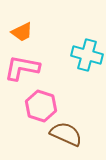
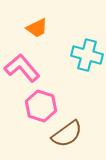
orange trapezoid: moved 15 px right, 4 px up
pink L-shape: rotated 39 degrees clockwise
brown semicircle: moved 1 px right; rotated 120 degrees clockwise
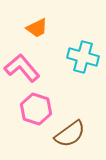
cyan cross: moved 4 px left, 2 px down
pink hexagon: moved 5 px left, 3 px down
brown semicircle: moved 3 px right
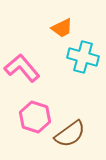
orange trapezoid: moved 25 px right
pink hexagon: moved 1 px left, 8 px down
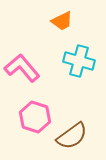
orange trapezoid: moved 7 px up
cyan cross: moved 4 px left, 4 px down
brown semicircle: moved 2 px right, 2 px down
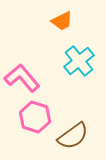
cyan cross: rotated 36 degrees clockwise
pink L-shape: moved 10 px down
brown semicircle: moved 1 px right
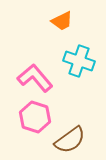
cyan cross: rotated 32 degrees counterclockwise
pink L-shape: moved 13 px right
brown semicircle: moved 3 px left, 4 px down
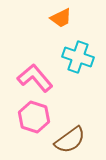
orange trapezoid: moved 1 px left, 3 px up
cyan cross: moved 1 px left, 4 px up
pink hexagon: moved 1 px left
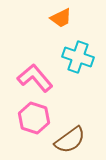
pink hexagon: moved 1 px down
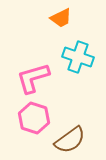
pink L-shape: moved 2 px left; rotated 66 degrees counterclockwise
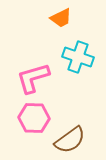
pink hexagon: rotated 16 degrees counterclockwise
